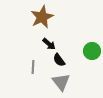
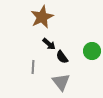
black semicircle: moved 3 px right, 3 px up
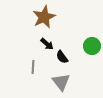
brown star: moved 2 px right
black arrow: moved 2 px left
green circle: moved 5 px up
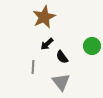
black arrow: rotated 96 degrees clockwise
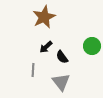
black arrow: moved 1 px left, 3 px down
gray line: moved 3 px down
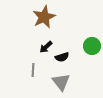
black semicircle: rotated 72 degrees counterclockwise
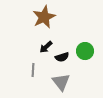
green circle: moved 7 px left, 5 px down
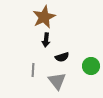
black arrow: moved 7 px up; rotated 40 degrees counterclockwise
green circle: moved 6 px right, 15 px down
gray triangle: moved 4 px left, 1 px up
